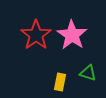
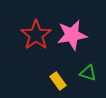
pink star: rotated 28 degrees clockwise
yellow rectangle: moved 2 px left, 1 px up; rotated 48 degrees counterclockwise
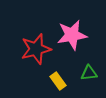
red star: moved 14 px down; rotated 20 degrees clockwise
green triangle: moved 1 px right; rotated 24 degrees counterclockwise
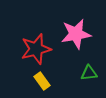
pink star: moved 4 px right, 1 px up
yellow rectangle: moved 16 px left
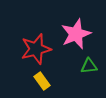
pink star: rotated 12 degrees counterclockwise
green triangle: moved 7 px up
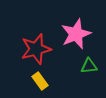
yellow rectangle: moved 2 px left
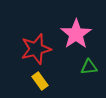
pink star: rotated 12 degrees counterclockwise
green triangle: moved 1 px down
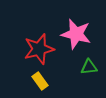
pink star: rotated 24 degrees counterclockwise
red star: moved 3 px right
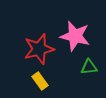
pink star: moved 1 px left, 2 px down
